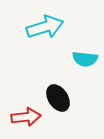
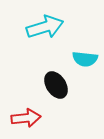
black ellipse: moved 2 px left, 13 px up
red arrow: moved 1 px down
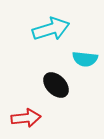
cyan arrow: moved 6 px right, 2 px down
black ellipse: rotated 12 degrees counterclockwise
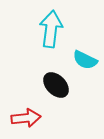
cyan arrow: rotated 66 degrees counterclockwise
cyan semicircle: moved 1 px down; rotated 20 degrees clockwise
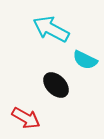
cyan arrow: rotated 69 degrees counterclockwise
red arrow: rotated 36 degrees clockwise
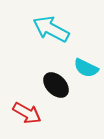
cyan semicircle: moved 1 px right, 8 px down
red arrow: moved 1 px right, 5 px up
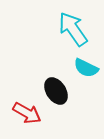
cyan arrow: moved 22 px right; rotated 27 degrees clockwise
black ellipse: moved 6 px down; rotated 12 degrees clockwise
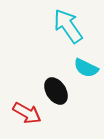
cyan arrow: moved 5 px left, 3 px up
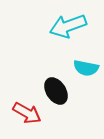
cyan arrow: rotated 75 degrees counterclockwise
cyan semicircle: rotated 15 degrees counterclockwise
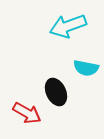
black ellipse: moved 1 px down; rotated 8 degrees clockwise
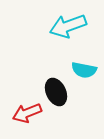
cyan semicircle: moved 2 px left, 2 px down
red arrow: rotated 128 degrees clockwise
